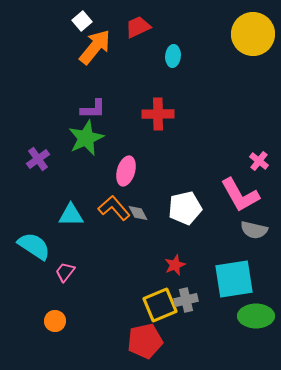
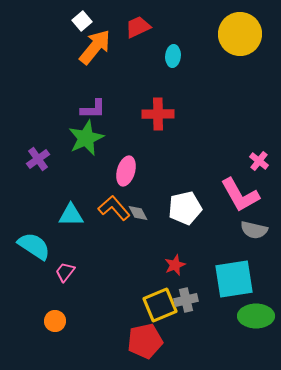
yellow circle: moved 13 px left
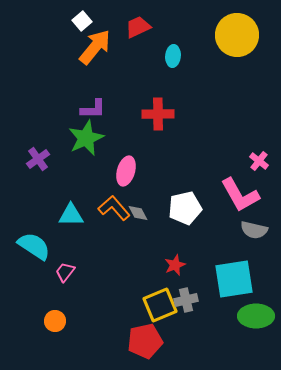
yellow circle: moved 3 px left, 1 px down
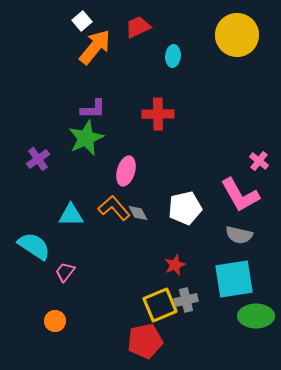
gray semicircle: moved 15 px left, 5 px down
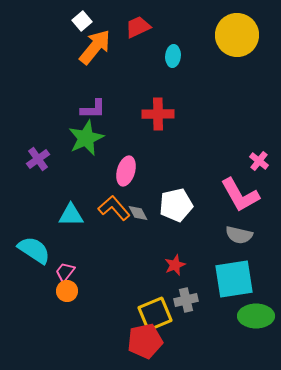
white pentagon: moved 9 px left, 3 px up
cyan semicircle: moved 4 px down
yellow square: moved 5 px left, 9 px down
orange circle: moved 12 px right, 30 px up
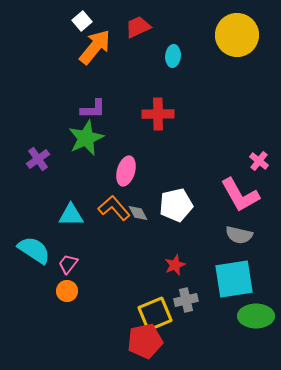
pink trapezoid: moved 3 px right, 8 px up
